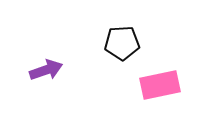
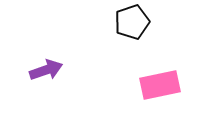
black pentagon: moved 10 px right, 21 px up; rotated 16 degrees counterclockwise
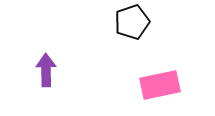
purple arrow: rotated 72 degrees counterclockwise
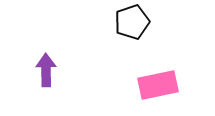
pink rectangle: moved 2 px left
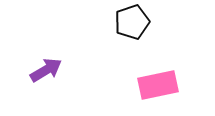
purple arrow: rotated 60 degrees clockwise
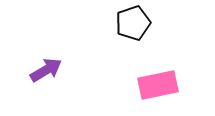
black pentagon: moved 1 px right, 1 px down
